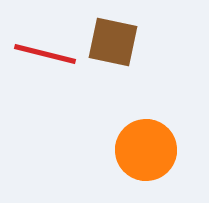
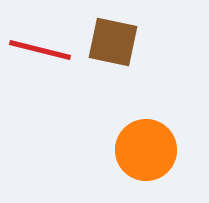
red line: moved 5 px left, 4 px up
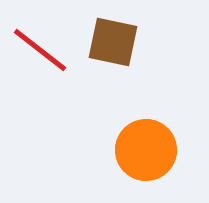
red line: rotated 24 degrees clockwise
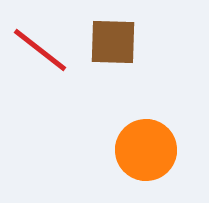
brown square: rotated 10 degrees counterclockwise
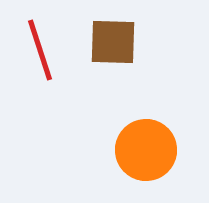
red line: rotated 34 degrees clockwise
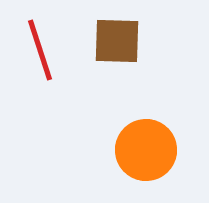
brown square: moved 4 px right, 1 px up
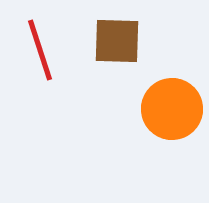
orange circle: moved 26 px right, 41 px up
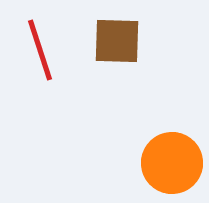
orange circle: moved 54 px down
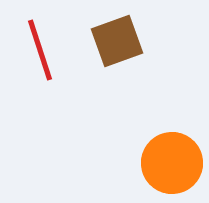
brown square: rotated 22 degrees counterclockwise
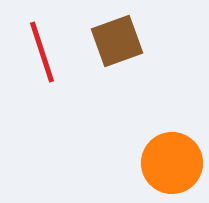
red line: moved 2 px right, 2 px down
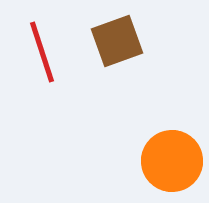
orange circle: moved 2 px up
